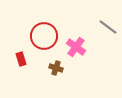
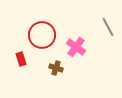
gray line: rotated 24 degrees clockwise
red circle: moved 2 px left, 1 px up
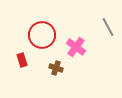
red rectangle: moved 1 px right, 1 px down
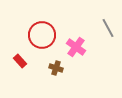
gray line: moved 1 px down
red rectangle: moved 2 px left, 1 px down; rotated 24 degrees counterclockwise
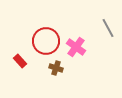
red circle: moved 4 px right, 6 px down
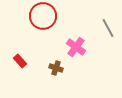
red circle: moved 3 px left, 25 px up
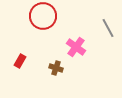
red rectangle: rotated 72 degrees clockwise
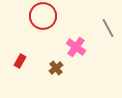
brown cross: rotated 32 degrees clockwise
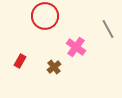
red circle: moved 2 px right
gray line: moved 1 px down
brown cross: moved 2 px left, 1 px up
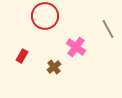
red rectangle: moved 2 px right, 5 px up
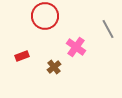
red rectangle: rotated 40 degrees clockwise
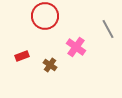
brown cross: moved 4 px left, 2 px up; rotated 16 degrees counterclockwise
